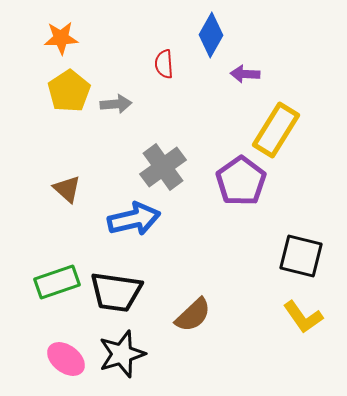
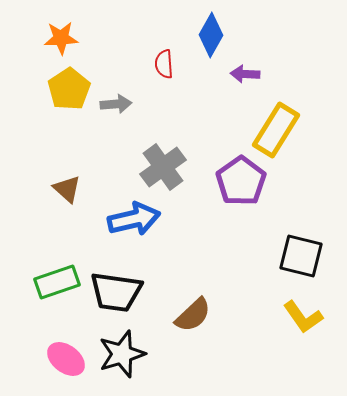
yellow pentagon: moved 2 px up
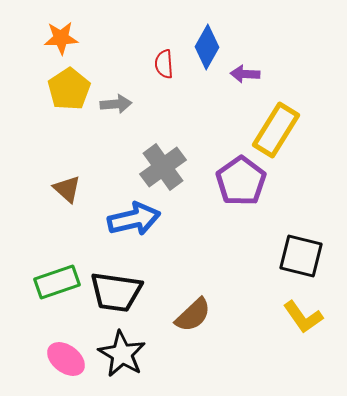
blue diamond: moved 4 px left, 12 px down
black star: rotated 24 degrees counterclockwise
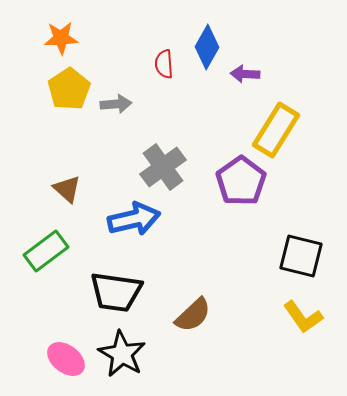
green rectangle: moved 11 px left, 31 px up; rotated 18 degrees counterclockwise
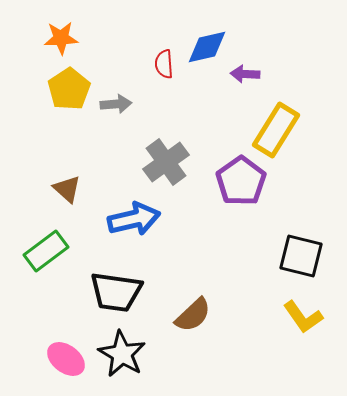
blue diamond: rotated 48 degrees clockwise
gray cross: moved 3 px right, 5 px up
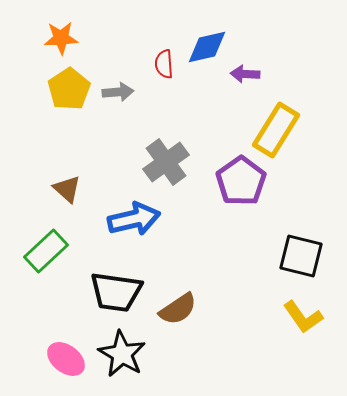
gray arrow: moved 2 px right, 12 px up
green rectangle: rotated 6 degrees counterclockwise
brown semicircle: moved 15 px left, 6 px up; rotated 9 degrees clockwise
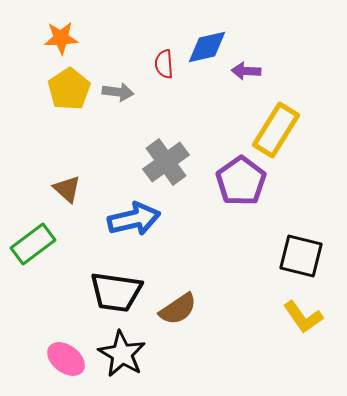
purple arrow: moved 1 px right, 3 px up
gray arrow: rotated 12 degrees clockwise
green rectangle: moved 13 px left, 7 px up; rotated 6 degrees clockwise
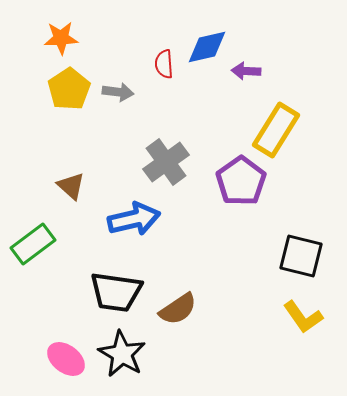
brown triangle: moved 4 px right, 3 px up
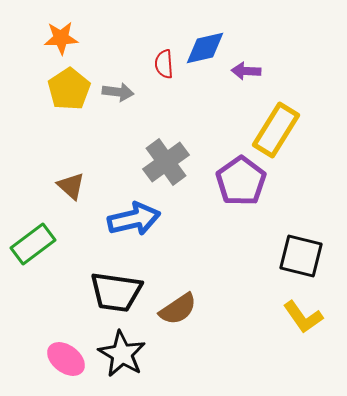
blue diamond: moved 2 px left, 1 px down
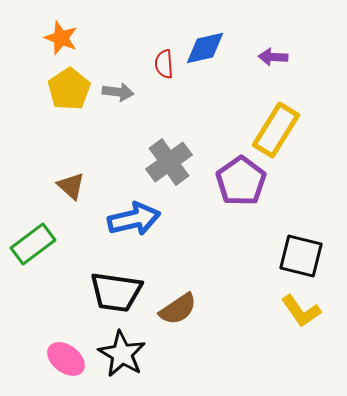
orange star: rotated 24 degrees clockwise
purple arrow: moved 27 px right, 14 px up
gray cross: moved 3 px right
yellow L-shape: moved 2 px left, 6 px up
